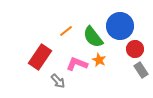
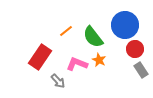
blue circle: moved 5 px right, 1 px up
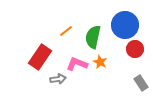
green semicircle: rotated 50 degrees clockwise
orange star: moved 1 px right, 2 px down
gray rectangle: moved 13 px down
gray arrow: moved 2 px up; rotated 56 degrees counterclockwise
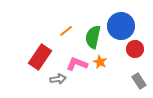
blue circle: moved 4 px left, 1 px down
gray rectangle: moved 2 px left, 2 px up
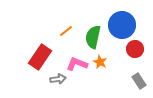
blue circle: moved 1 px right, 1 px up
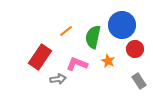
orange star: moved 8 px right, 1 px up
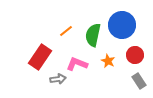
green semicircle: moved 2 px up
red circle: moved 6 px down
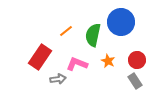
blue circle: moved 1 px left, 3 px up
red circle: moved 2 px right, 5 px down
gray rectangle: moved 4 px left
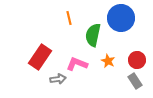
blue circle: moved 4 px up
orange line: moved 3 px right, 13 px up; rotated 64 degrees counterclockwise
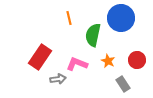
gray rectangle: moved 12 px left, 3 px down
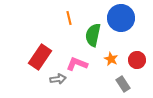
orange star: moved 3 px right, 2 px up
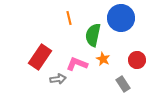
orange star: moved 8 px left
